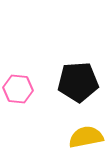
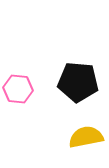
black pentagon: rotated 9 degrees clockwise
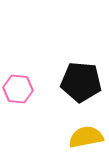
black pentagon: moved 3 px right
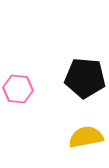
black pentagon: moved 4 px right, 4 px up
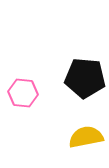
pink hexagon: moved 5 px right, 4 px down
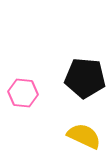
yellow semicircle: moved 2 px left, 1 px up; rotated 36 degrees clockwise
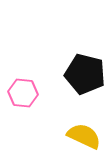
black pentagon: moved 4 px up; rotated 9 degrees clockwise
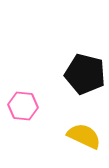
pink hexagon: moved 13 px down
